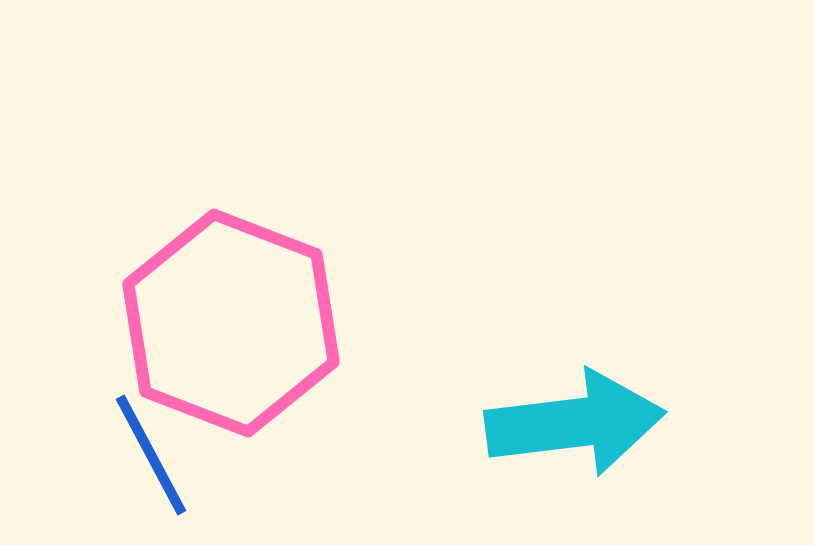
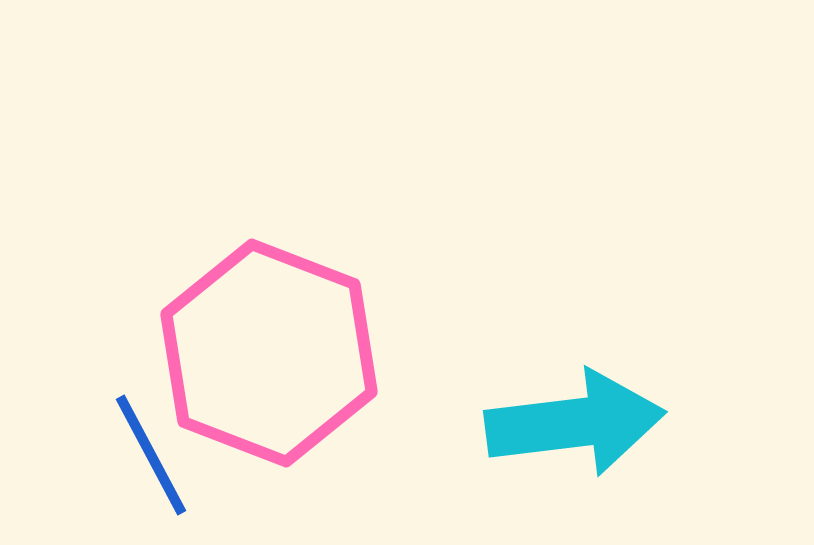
pink hexagon: moved 38 px right, 30 px down
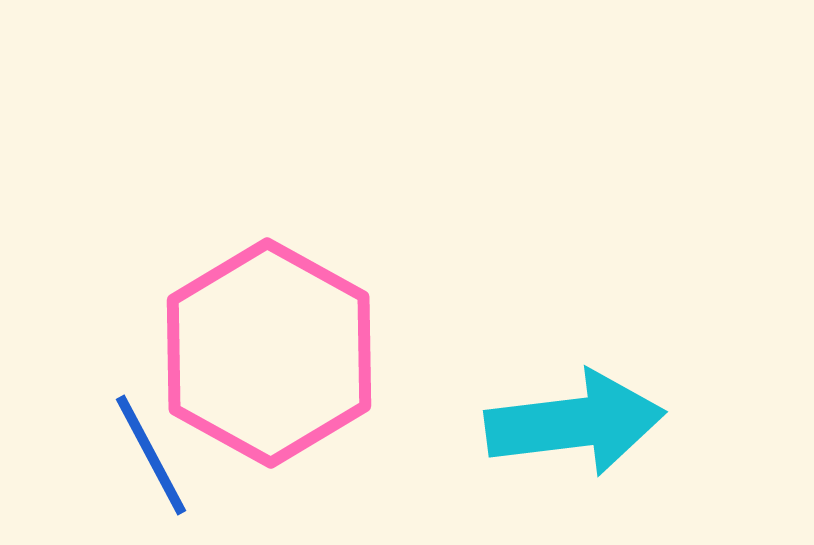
pink hexagon: rotated 8 degrees clockwise
